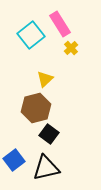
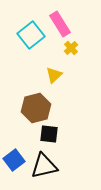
yellow triangle: moved 9 px right, 4 px up
black square: rotated 30 degrees counterclockwise
black triangle: moved 2 px left, 2 px up
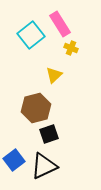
yellow cross: rotated 24 degrees counterclockwise
black square: rotated 24 degrees counterclockwise
black triangle: rotated 12 degrees counterclockwise
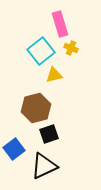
pink rectangle: rotated 15 degrees clockwise
cyan square: moved 10 px right, 16 px down
yellow triangle: rotated 30 degrees clockwise
blue square: moved 11 px up
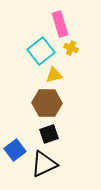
brown hexagon: moved 11 px right, 5 px up; rotated 16 degrees clockwise
blue square: moved 1 px right, 1 px down
black triangle: moved 2 px up
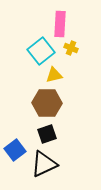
pink rectangle: rotated 20 degrees clockwise
black square: moved 2 px left
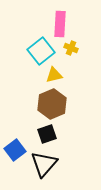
brown hexagon: moved 5 px right, 1 px down; rotated 24 degrees counterclockwise
black triangle: rotated 24 degrees counterclockwise
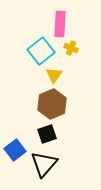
yellow triangle: rotated 42 degrees counterclockwise
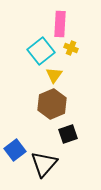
black square: moved 21 px right
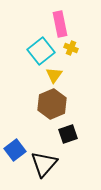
pink rectangle: rotated 15 degrees counterclockwise
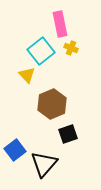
yellow triangle: moved 27 px left; rotated 18 degrees counterclockwise
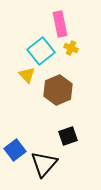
brown hexagon: moved 6 px right, 14 px up
black square: moved 2 px down
